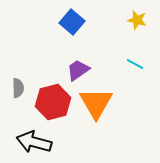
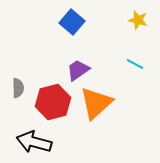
yellow star: moved 1 px right
orange triangle: rotated 18 degrees clockwise
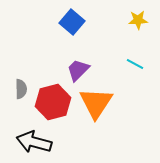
yellow star: rotated 18 degrees counterclockwise
purple trapezoid: rotated 10 degrees counterclockwise
gray semicircle: moved 3 px right, 1 px down
orange triangle: rotated 15 degrees counterclockwise
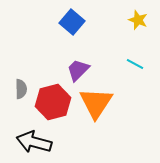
yellow star: rotated 24 degrees clockwise
